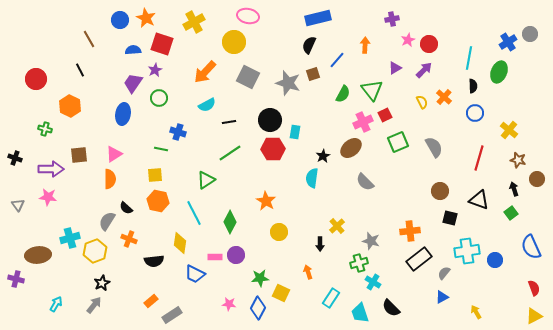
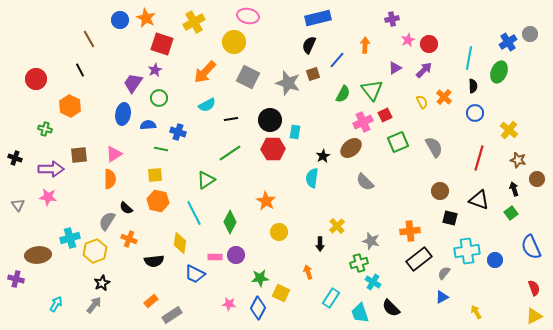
blue semicircle at (133, 50): moved 15 px right, 75 px down
black line at (229, 122): moved 2 px right, 3 px up
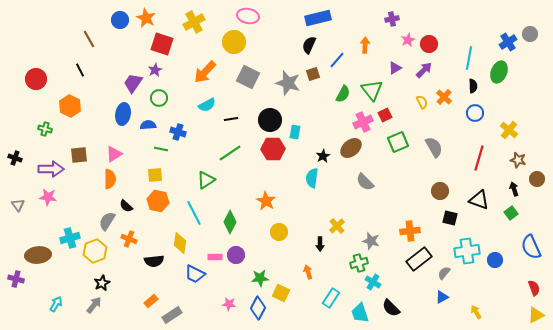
black semicircle at (126, 208): moved 2 px up
yellow triangle at (534, 316): moved 2 px right, 1 px up
